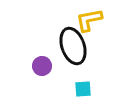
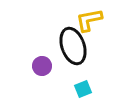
cyan square: rotated 18 degrees counterclockwise
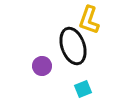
yellow L-shape: rotated 60 degrees counterclockwise
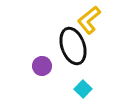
yellow L-shape: rotated 32 degrees clockwise
cyan square: rotated 24 degrees counterclockwise
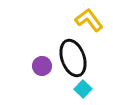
yellow L-shape: rotated 92 degrees clockwise
black ellipse: moved 12 px down
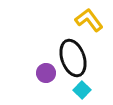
purple circle: moved 4 px right, 7 px down
cyan square: moved 1 px left, 1 px down
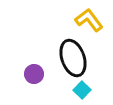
purple circle: moved 12 px left, 1 px down
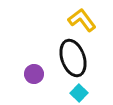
yellow L-shape: moved 7 px left
cyan square: moved 3 px left, 3 px down
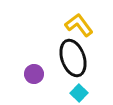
yellow L-shape: moved 3 px left, 5 px down
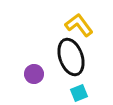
black ellipse: moved 2 px left, 1 px up
cyan square: rotated 24 degrees clockwise
